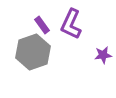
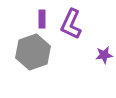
purple rectangle: moved 6 px up; rotated 36 degrees clockwise
purple star: moved 1 px right
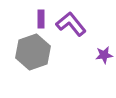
purple rectangle: moved 1 px left
purple L-shape: rotated 116 degrees clockwise
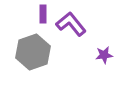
purple rectangle: moved 2 px right, 5 px up
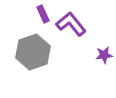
purple rectangle: rotated 24 degrees counterclockwise
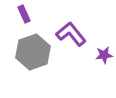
purple rectangle: moved 19 px left
purple L-shape: moved 10 px down
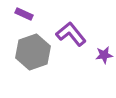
purple rectangle: rotated 42 degrees counterclockwise
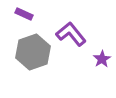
purple star: moved 2 px left, 4 px down; rotated 24 degrees counterclockwise
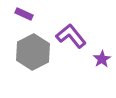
purple L-shape: moved 2 px down
gray hexagon: rotated 8 degrees counterclockwise
